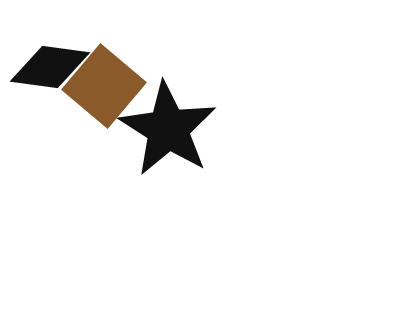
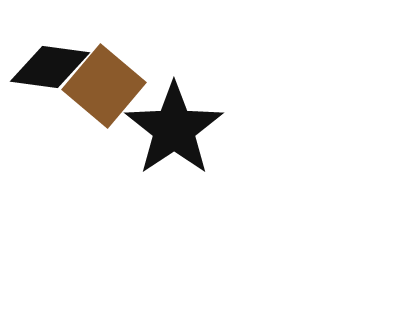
black star: moved 6 px right; rotated 6 degrees clockwise
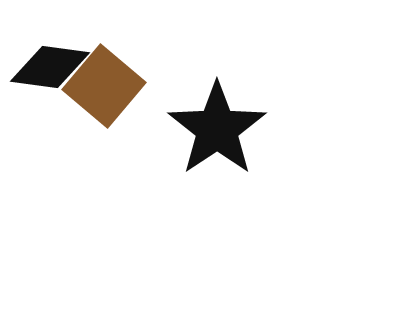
black star: moved 43 px right
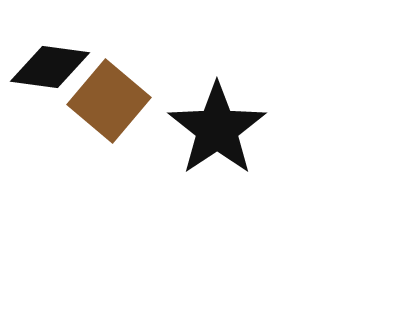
brown square: moved 5 px right, 15 px down
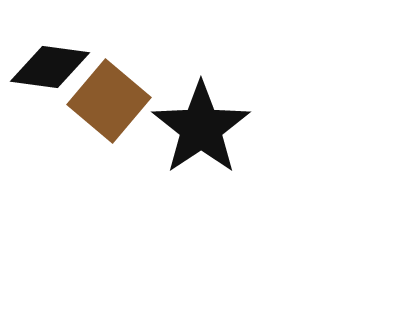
black star: moved 16 px left, 1 px up
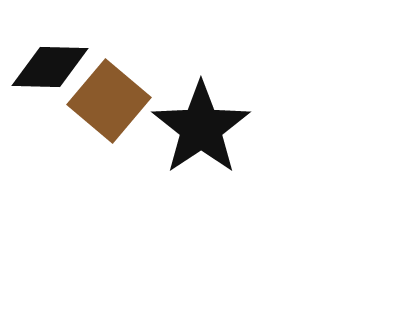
black diamond: rotated 6 degrees counterclockwise
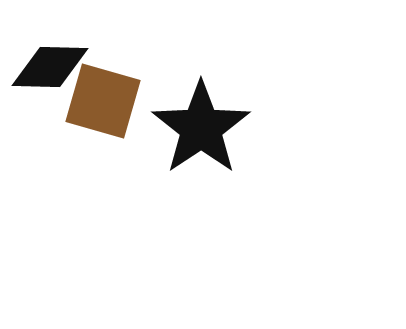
brown square: moved 6 px left; rotated 24 degrees counterclockwise
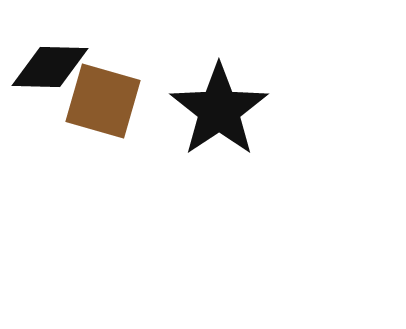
black star: moved 18 px right, 18 px up
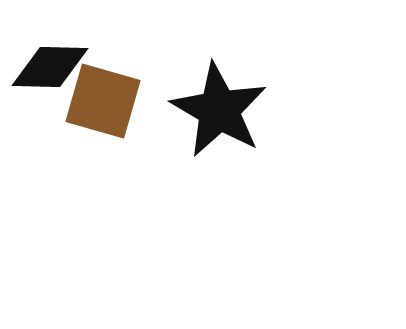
black star: rotated 8 degrees counterclockwise
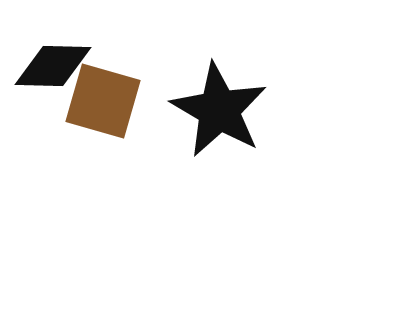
black diamond: moved 3 px right, 1 px up
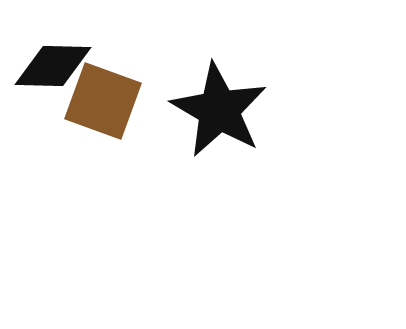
brown square: rotated 4 degrees clockwise
